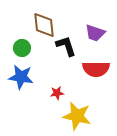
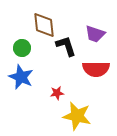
purple trapezoid: moved 1 px down
blue star: rotated 15 degrees clockwise
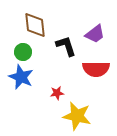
brown diamond: moved 9 px left
purple trapezoid: rotated 55 degrees counterclockwise
green circle: moved 1 px right, 4 px down
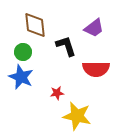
purple trapezoid: moved 1 px left, 6 px up
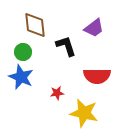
red semicircle: moved 1 px right, 7 px down
yellow star: moved 7 px right, 3 px up
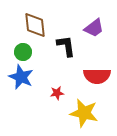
black L-shape: rotated 10 degrees clockwise
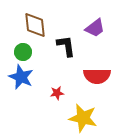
purple trapezoid: moved 1 px right
yellow star: moved 1 px left, 5 px down
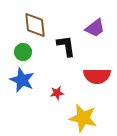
blue star: moved 1 px right, 3 px down
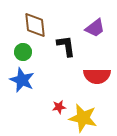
red star: moved 2 px right, 14 px down
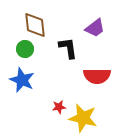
black L-shape: moved 2 px right, 2 px down
green circle: moved 2 px right, 3 px up
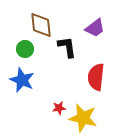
brown diamond: moved 6 px right
black L-shape: moved 1 px left, 1 px up
red semicircle: moved 1 px left, 1 px down; rotated 96 degrees clockwise
red star: moved 1 px down
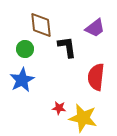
blue star: rotated 20 degrees clockwise
red star: rotated 16 degrees clockwise
